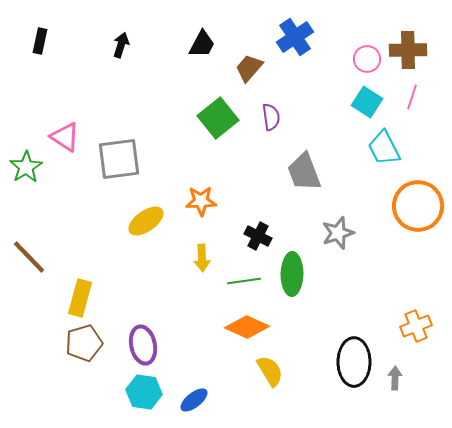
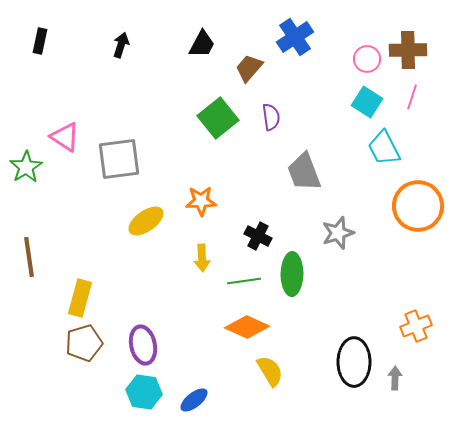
brown line: rotated 36 degrees clockwise
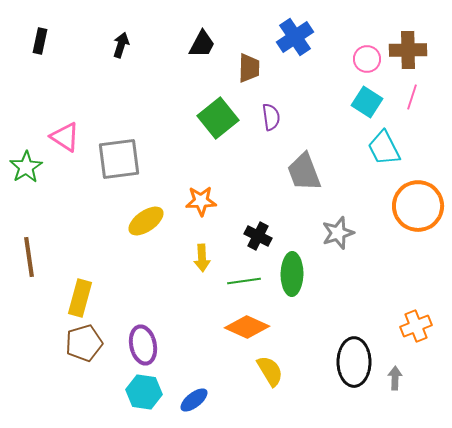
brown trapezoid: rotated 140 degrees clockwise
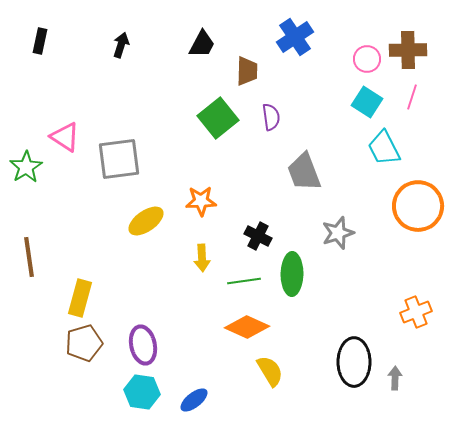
brown trapezoid: moved 2 px left, 3 px down
orange cross: moved 14 px up
cyan hexagon: moved 2 px left
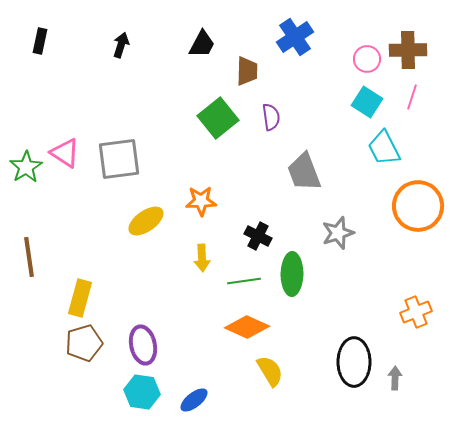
pink triangle: moved 16 px down
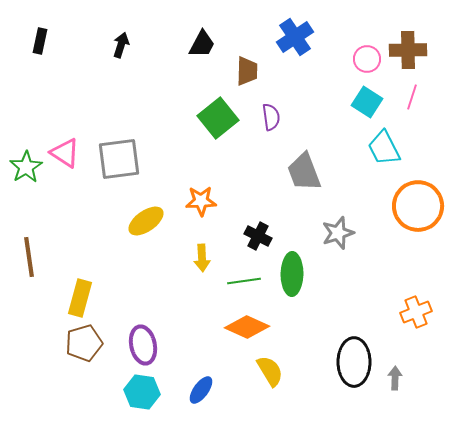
blue ellipse: moved 7 px right, 10 px up; rotated 16 degrees counterclockwise
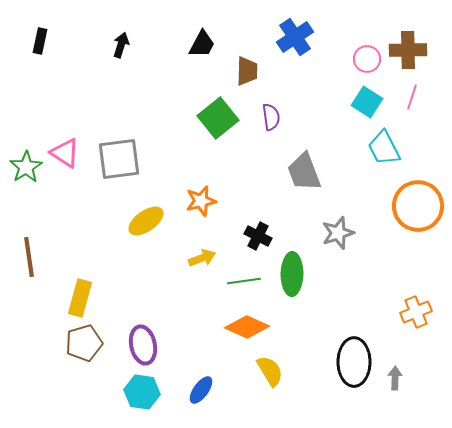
orange star: rotated 12 degrees counterclockwise
yellow arrow: rotated 108 degrees counterclockwise
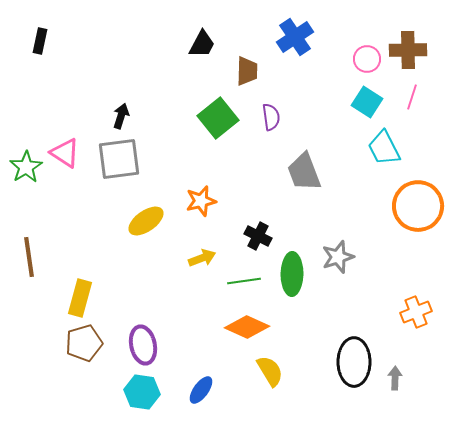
black arrow: moved 71 px down
gray star: moved 24 px down
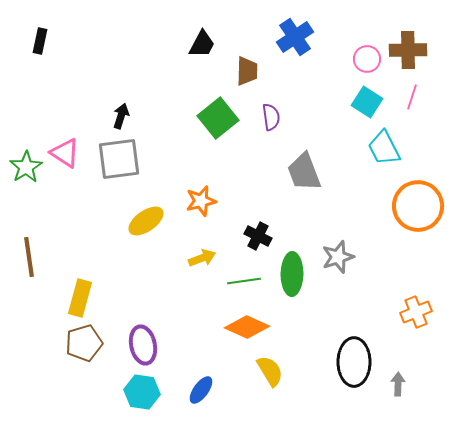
gray arrow: moved 3 px right, 6 px down
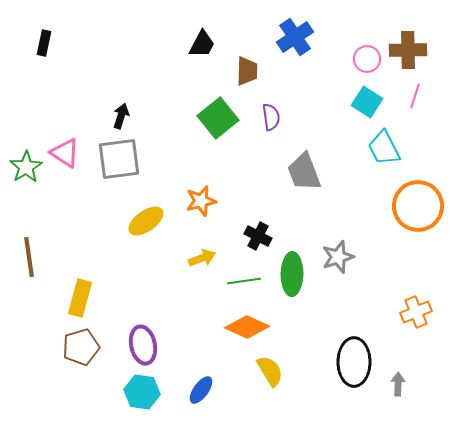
black rectangle: moved 4 px right, 2 px down
pink line: moved 3 px right, 1 px up
brown pentagon: moved 3 px left, 4 px down
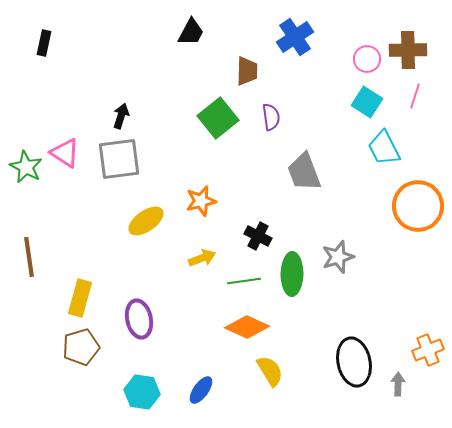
black trapezoid: moved 11 px left, 12 px up
green star: rotated 12 degrees counterclockwise
orange cross: moved 12 px right, 38 px down
purple ellipse: moved 4 px left, 26 px up
black ellipse: rotated 12 degrees counterclockwise
